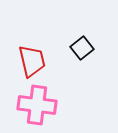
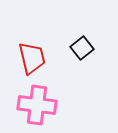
red trapezoid: moved 3 px up
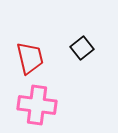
red trapezoid: moved 2 px left
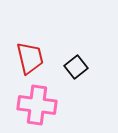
black square: moved 6 px left, 19 px down
